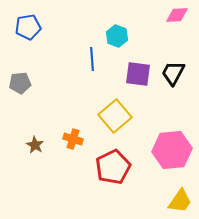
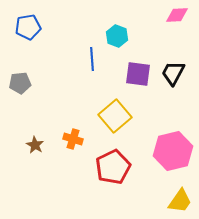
pink hexagon: moved 1 px right, 1 px down; rotated 9 degrees counterclockwise
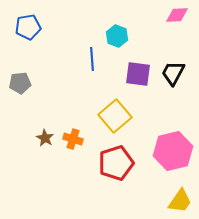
brown star: moved 10 px right, 7 px up
red pentagon: moved 3 px right, 4 px up; rotated 8 degrees clockwise
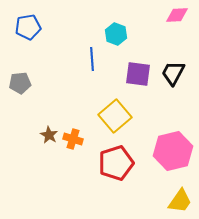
cyan hexagon: moved 1 px left, 2 px up
brown star: moved 4 px right, 3 px up
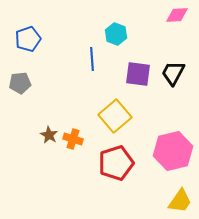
blue pentagon: moved 12 px down; rotated 10 degrees counterclockwise
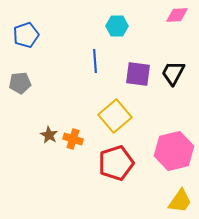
cyan hexagon: moved 1 px right, 8 px up; rotated 20 degrees counterclockwise
blue pentagon: moved 2 px left, 4 px up
blue line: moved 3 px right, 2 px down
pink hexagon: moved 1 px right
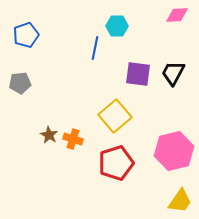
blue line: moved 13 px up; rotated 15 degrees clockwise
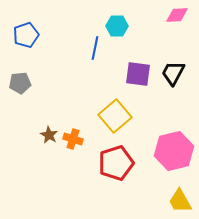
yellow trapezoid: rotated 116 degrees clockwise
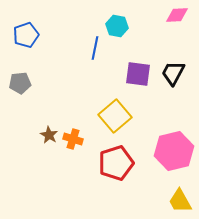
cyan hexagon: rotated 10 degrees clockwise
